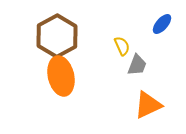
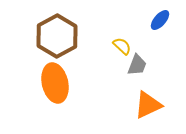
blue ellipse: moved 2 px left, 4 px up
yellow semicircle: rotated 24 degrees counterclockwise
orange ellipse: moved 6 px left, 7 px down
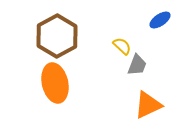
blue ellipse: rotated 15 degrees clockwise
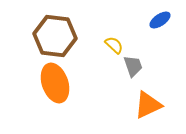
brown hexagon: moved 2 px left; rotated 24 degrees counterclockwise
yellow semicircle: moved 8 px left, 1 px up
gray trapezoid: moved 4 px left, 1 px down; rotated 40 degrees counterclockwise
orange ellipse: rotated 6 degrees counterclockwise
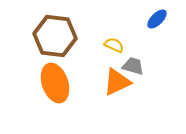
blue ellipse: moved 3 px left, 1 px up; rotated 10 degrees counterclockwise
yellow semicircle: rotated 18 degrees counterclockwise
gray trapezoid: rotated 55 degrees counterclockwise
orange triangle: moved 31 px left, 23 px up
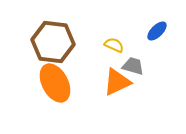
blue ellipse: moved 12 px down
brown hexagon: moved 2 px left, 6 px down
orange ellipse: rotated 9 degrees counterclockwise
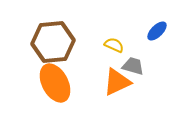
brown hexagon: rotated 12 degrees counterclockwise
